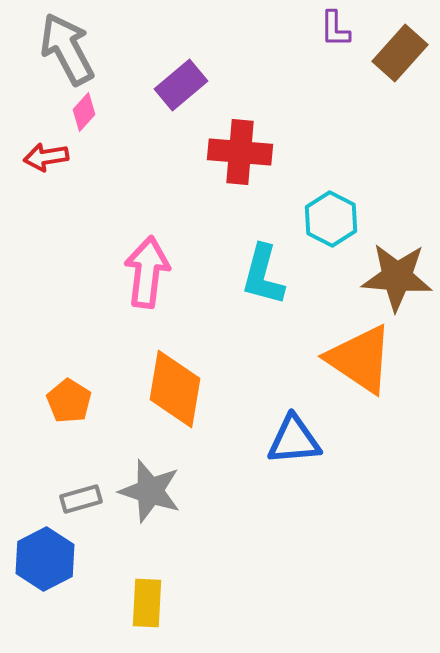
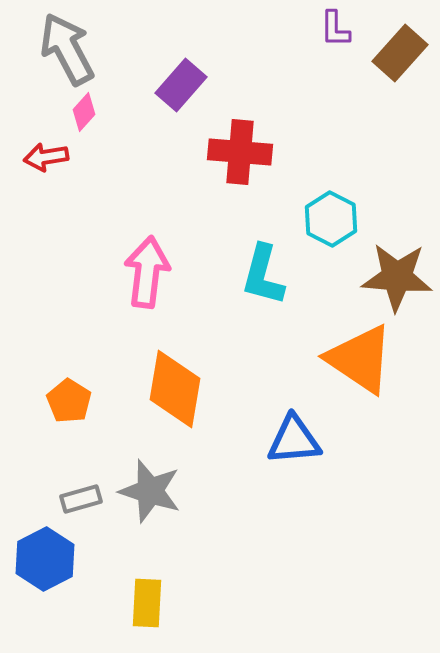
purple rectangle: rotated 9 degrees counterclockwise
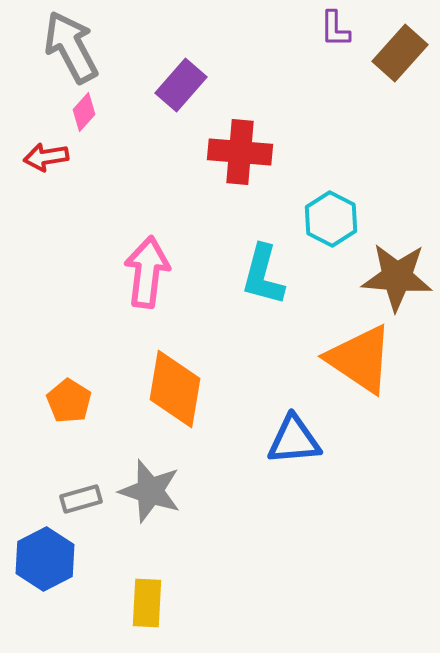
gray arrow: moved 4 px right, 2 px up
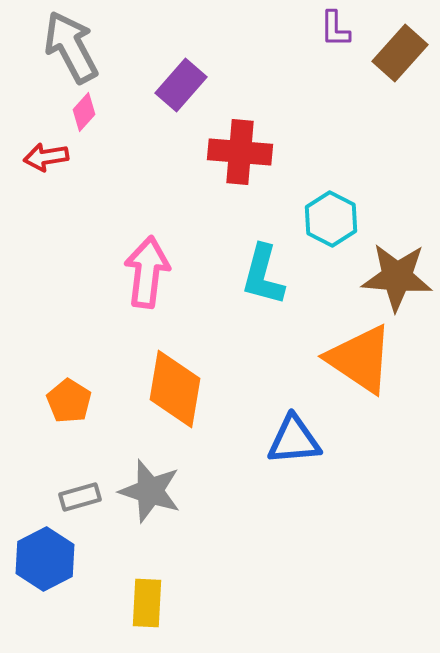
gray rectangle: moved 1 px left, 2 px up
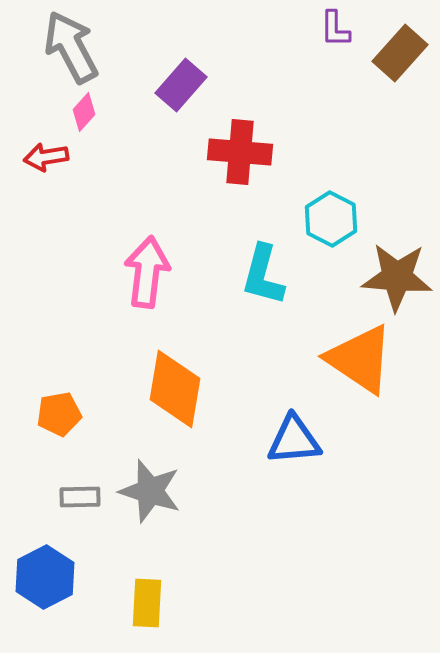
orange pentagon: moved 10 px left, 13 px down; rotated 30 degrees clockwise
gray rectangle: rotated 15 degrees clockwise
blue hexagon: moved 18 px down
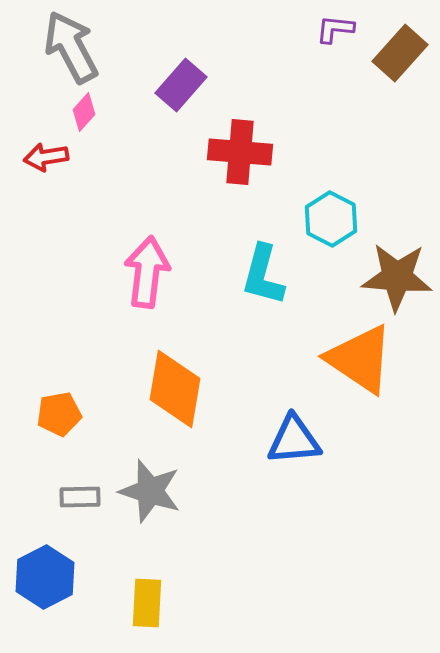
purple L-shape: rotated 96 degrees clockwise
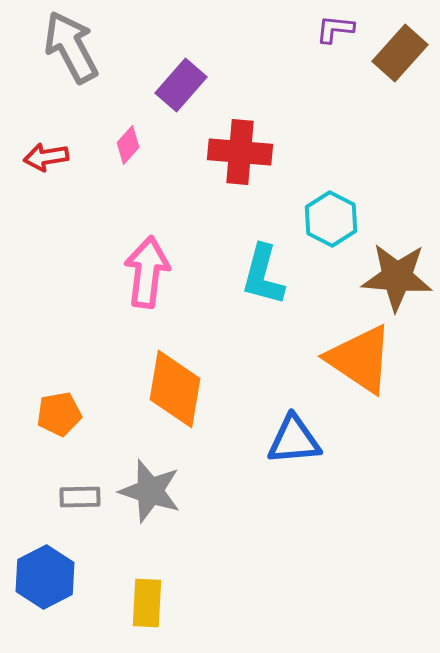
pink diamond: moved 44 px right, 33 px down
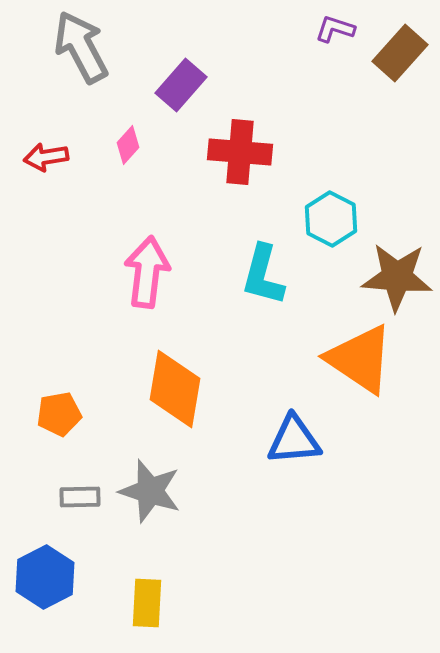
purple L-shape: rotated 12 degrees clockwise
gray arrow: moved 10 px right
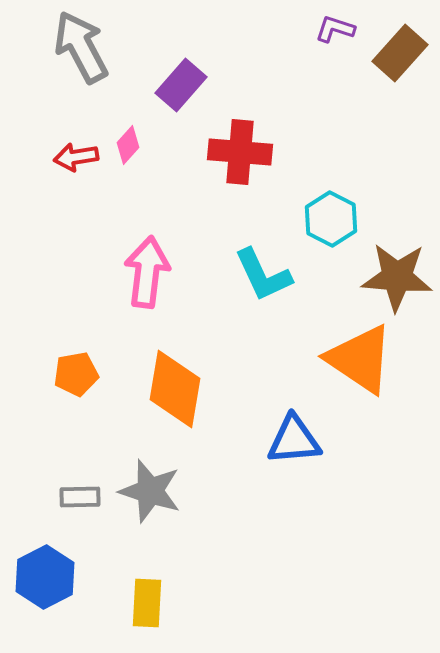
red arrow: moved 30 px right
cyan L-shape: rotated 40 degrees counterclockwise
orange pentagon: moved 17 px right, 40 px up
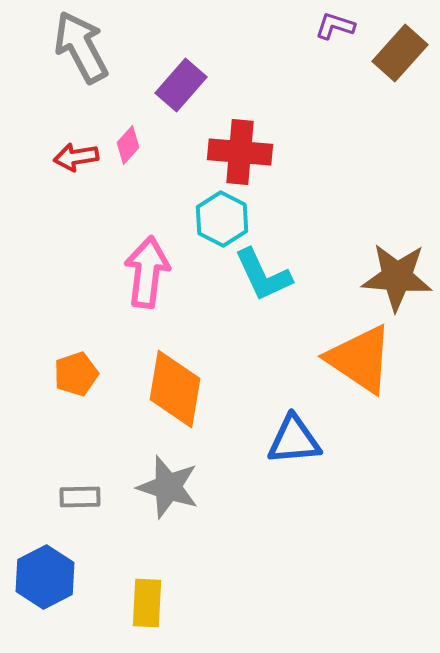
purple L-shape: moved 3 px up
cyan hexagon: moved 109 px left
orange pentagon: rotated 9 degrees counterclockwise
gray star: moved 18 px right, 4 px up
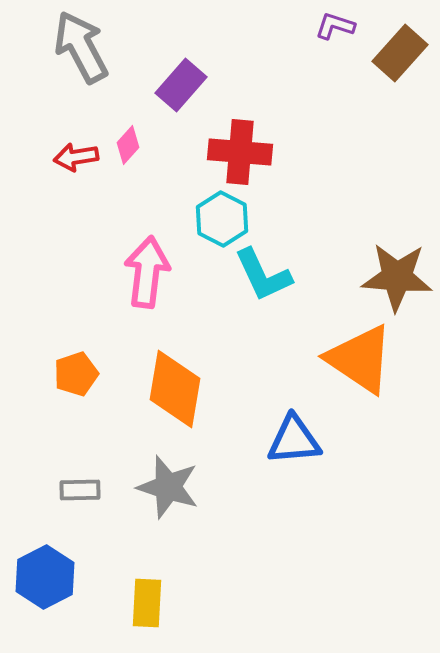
gray rectangle: moved 7 px up
